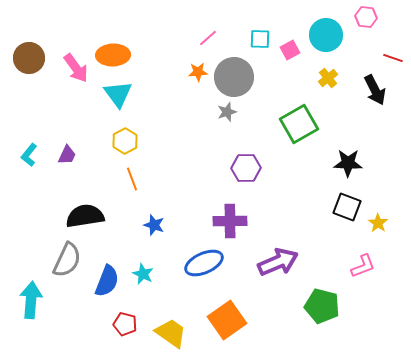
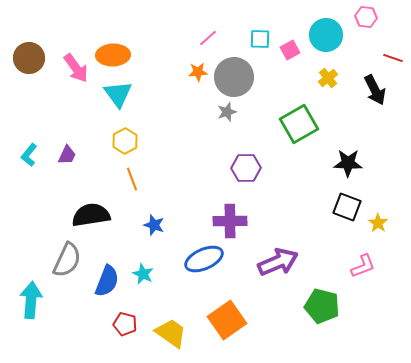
black semicircle: moved 6 px right, 1 px up
blue ellipse: moved 4 px up
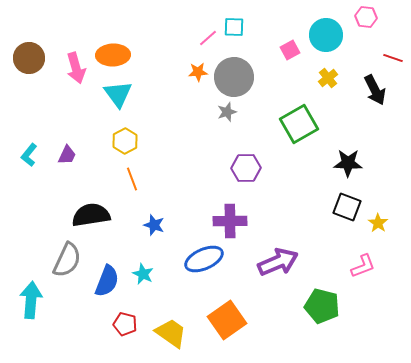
cyan square: moved 26 px left, 12 px up
pink arrow: rotated 20 degrees clockwise
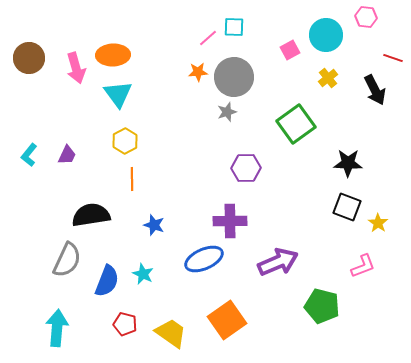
green square: moved 3 px left; rotated 6 degrees counterclockwise
orange line: rotated 20 degrees clockwise
cyan arrow: moved 26 px right, 28 px down
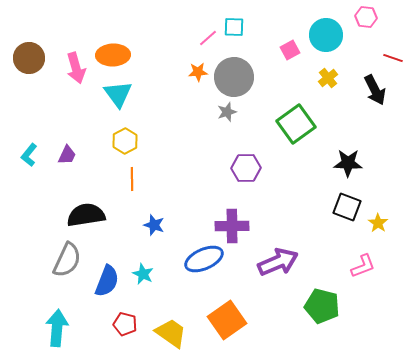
black semicircle: moved 5 px left
purple cross: moved 2 px right, 5 px down
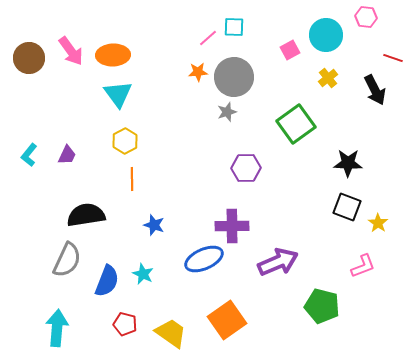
pink arrow: moved 5 px left, 17 px up; rotated 20 degrees counterclockwise
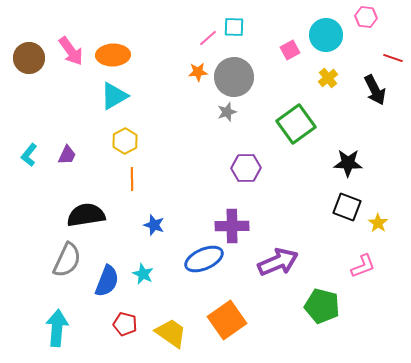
cyan triangle: moved 4 px left, 2 px down; rotated 36 degrees clockwise
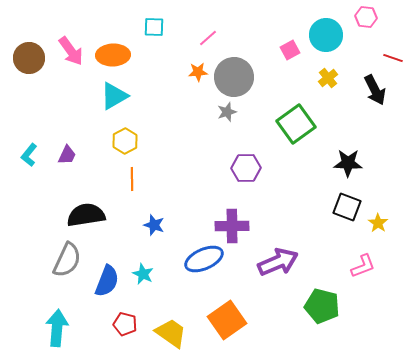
cyan square: moved 80 px left
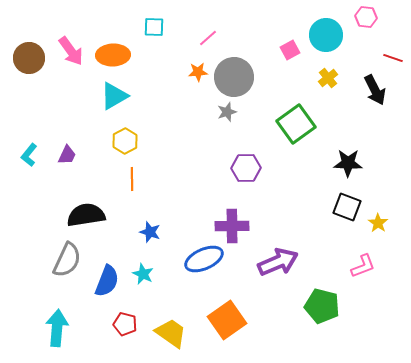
blue star: moved 4 px left, 7 px down
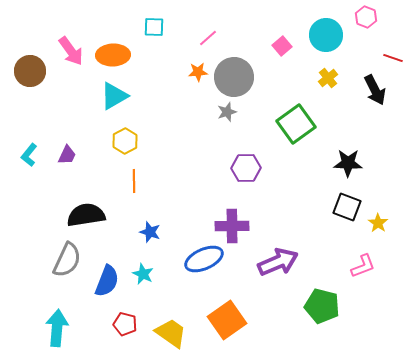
pink hexagon: rotated 15 degrees clockwise
pink square: moved 8 px left, 4 px up; rotated 12 degrees counterclockwise
brown circle: moved 1 px right, 13 px down
orange line: moved 2 px right, 2 px down
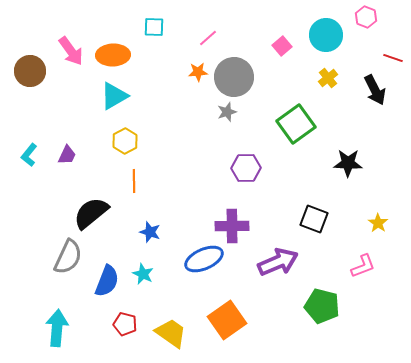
black square: moved 33 px left, 12 px down
black semicircle: moved 5 px right, 2 px up; rotated 30 degrees counterclockwise
gray semicircle: moved 1 px right, 3 px up
